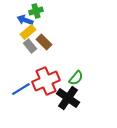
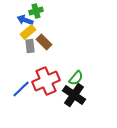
gray rectangle: rotated 32 degrees clockwise
blue line: rotated 12 degrees counterclockwise
black cross: moved 6 px right, 3 px up
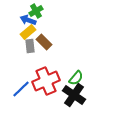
green cross: rotated 16 degrees counterclockwise
blue arrow: moved 3 px right
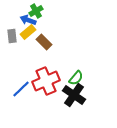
gray rectangle: moved 18 px left, 10 px up
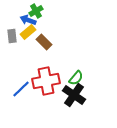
red cross: rotated 12 degrees clockwise
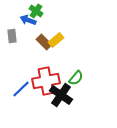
green cross: rotated 24 degrees counterclockwise
yellow rectangle: moved 28 px right, 8 px down
black cross: moved 13 px left
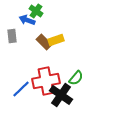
blue arrow: moved 1 px left
yellow rectangle: rotated 21 degrees clockwise
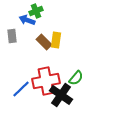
green cross: rotated 32 degrees clockwise
yellow rectangle: rotated 63 degrees counterclockwise
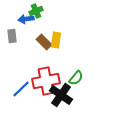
blue arrow: moved 1 px left, 1 px up; rotated 28 degrees counterclockwise
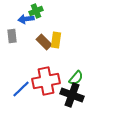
black cross: moved 11 px right; rotated 15 degrees counterclockwise
